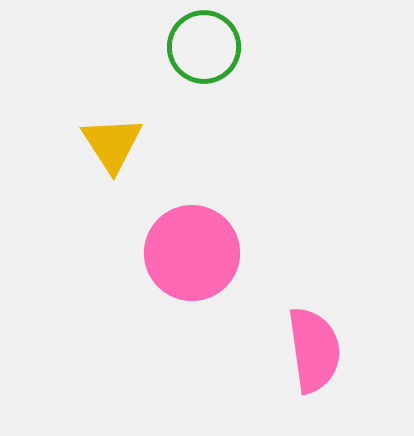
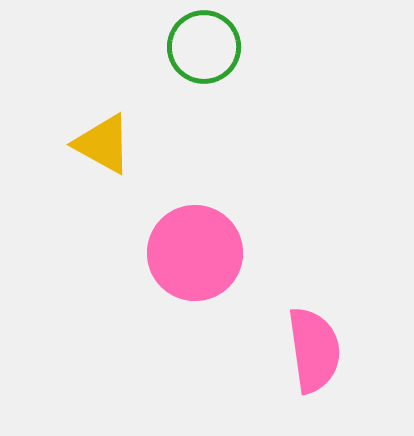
yellow triangle: moved 9 px left; rotated 28 degrees counterclockwise
pink circle: moved 3 px right
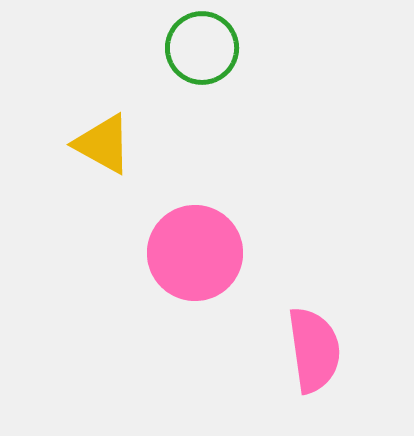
green circle: moved 2 px left, 1 px down
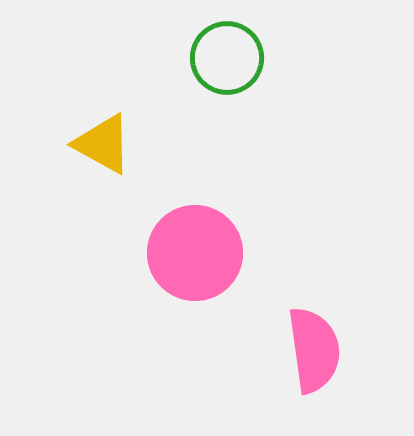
green circle: moved 25 px right, 10 px down
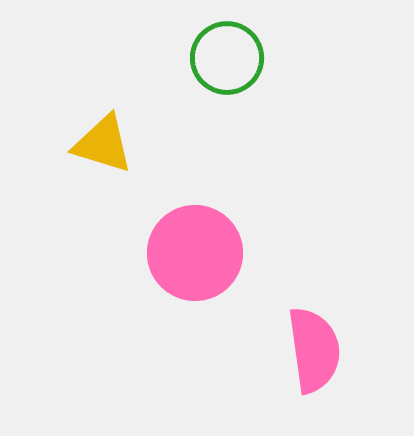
yellow triangle: rotated 12 degrees counterclockwise
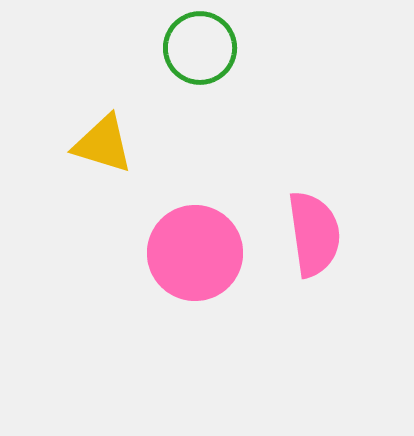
green circle: moved 27 px left, 10 px up
pink semicircle: moved 116 px up
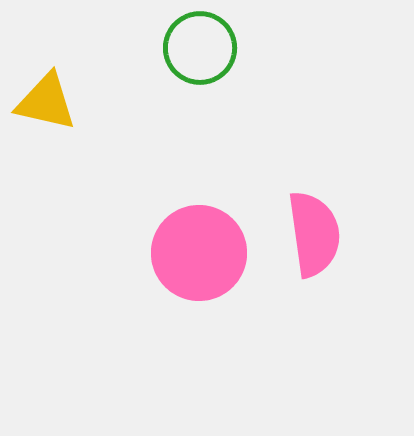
yellow triangle: moved 57 px left, 42 px up; rotated 4 degrees counterclockwise
pink circle: moved 4 px right
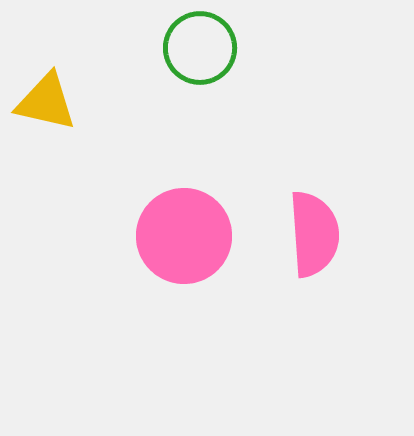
pink semicircle: rotated 4 degrees clockwise
pink circle: moved 15 px left, 17 px up
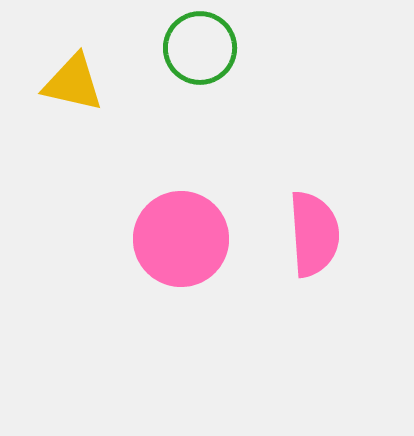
yellow triangle: moved 27 px right, 19 px up
pink circle: moved 3 px left, 3 px down
